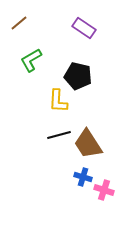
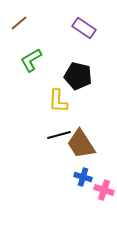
brown trapezoid: moved 7 px left
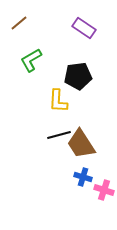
black pentagon: rotated 20 degrees counterclockwise
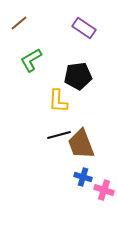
brown trapezoid: rotated 12 degrees clockwise
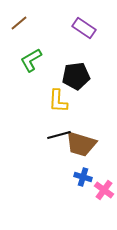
black pentagon: moved 2 px left
brown trapezoid: rotated 52 degrees counterclockwise
pink cross: rotated 18 degrees clockwise
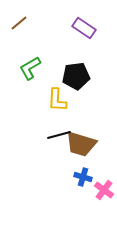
green L-shape: moved 1 px left, 8 px down
yellow L-shape: moved 1 px left, 1 px up
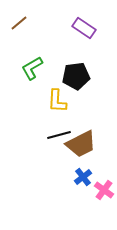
green L-shape: moved 2 px right
yellow L-shape: moved 1 px down
brown trapezoid: rotated 44 degrees counterclockwise
blue cross: rotated 36 degrees clockwise
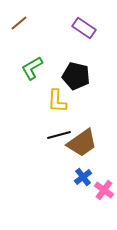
black pentagon: rotated 20 degrees clockwise
brown trapezoid: moved 1 px right, 1 px up; rotated 8 degrees counterclockwise
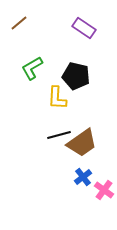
yellow L-shape: moved 3 px up
